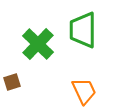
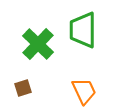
brown square: moved 11 px right, 6 px down
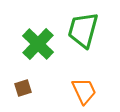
green trapezoid: rotated 15 degrees clockwise
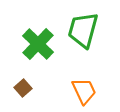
brown square: rotated 24 degrees counterclockwise
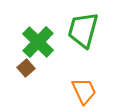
green cross: moved 2 px up
brown square: moved 3 px right, 20 px up
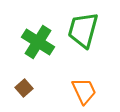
green cross: rotated 12 degrees counterclockwise
brown square: moved 2 px left, 20 px down
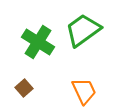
green trapezoid: rotated 39 degrees clockwise
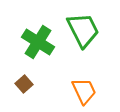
green trapezoid: rotated 99 degrees clockwise
brown square: moved 4 px up
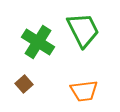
orange trapezoid: rotated 108 degrees clockwise
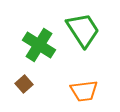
green trapezoid: rotated 6 degrees counterclockwise
green cross: moved 1 px right, 3 px down
